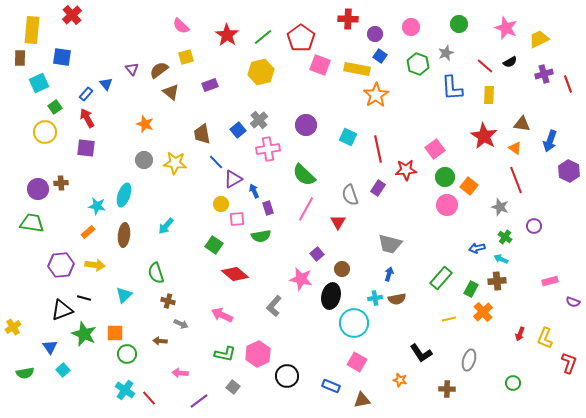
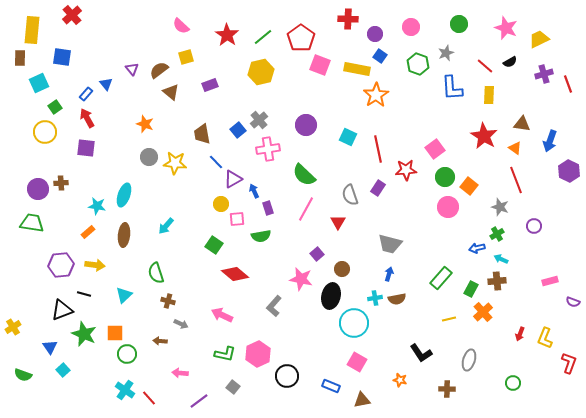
gray circle at (144, 160): moved 5 px right, 3 px up
pink circle at (447, 205): moved 1 px right, 2 px down
green cross at (505, 237): moved 8 px left, 3 px up; rotated 24 degrees clockwise
black line at (84, 298): moved 4 px up
green semicircle at (25, 373): moved 2 px left, 2 px down; rotated 30 degrees clockwise
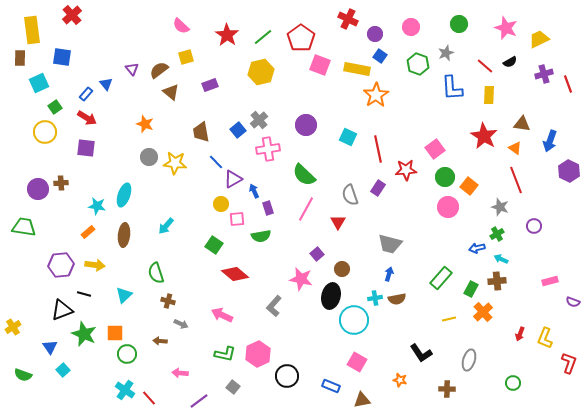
red cross at (348, 19): rotated 24 degrees clockwise
yellow rectangle at (32, 30): rotated 12 degrees counterclockwise
red arrow at (87, 118): rotated 150 degrees clockwise
brown trapezoid at (202, 134): moved 1 px left, 2 px up
green trapezoid at (32, 223): moved 8 px left, 4 px down
cyan circle at (354, 323): moved 3 px up
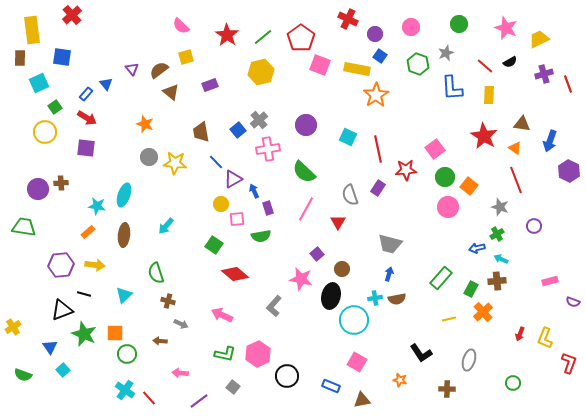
green semicircle at (304, 175): moved 3 px up
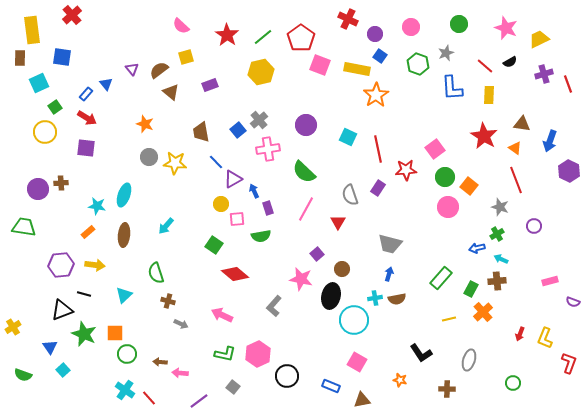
brown arrow at (160, 341): moved 21 px down
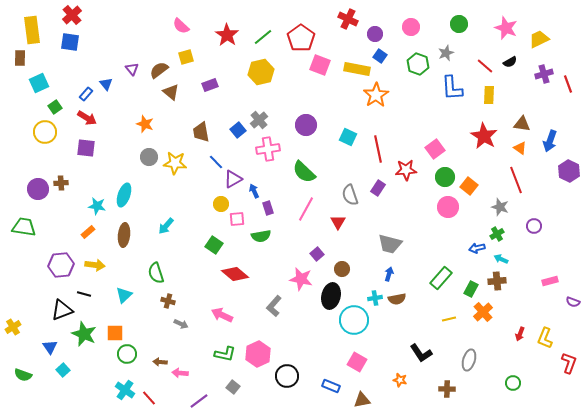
blue square at (62, 57): moved 8 px right, 15 px up
orange triangle at (515, 148): moved 5 px right
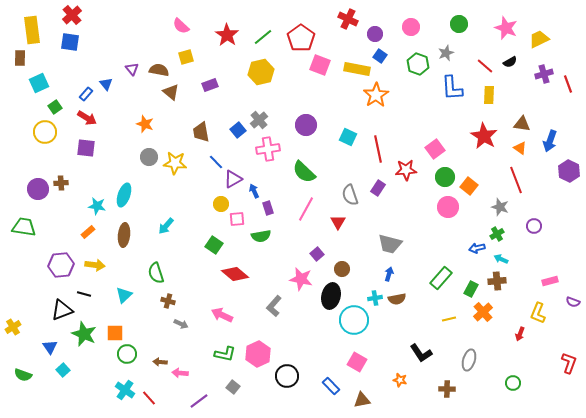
brown semicircle at (159, 70): rotated 48 degrees clockwise
yellow L-shape at (545, 338): moved 7 px left, 25 px up
blue rectangle at (331, 386): rotated 24 degrees clockwise
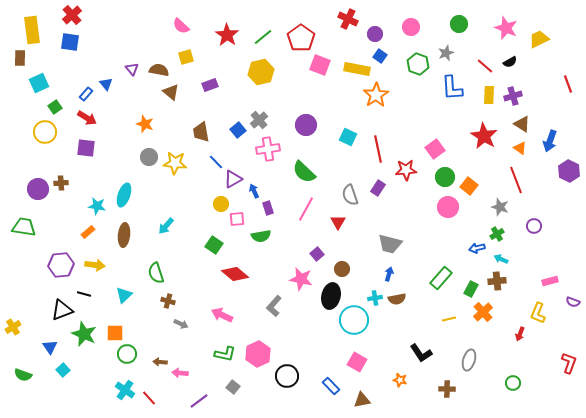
purple cross at (544, 74): moved 31 px left, 22 px down
brown triangle at (522, 124): rotated 24 degrees clockwise
